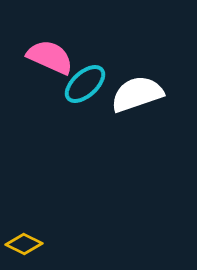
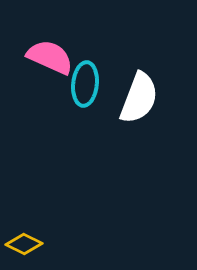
cyan ellipse: rotated 42 degrees counterclockwise
white semicircle: moved 2 px right, 4 px down; rotated 130 degrees clockwise
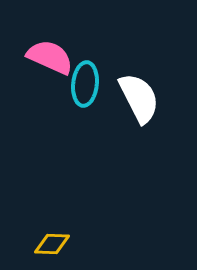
white semicircle: rotated 48 degrees counterclockwise
yellow diamond: moved 28 px right; rotated 24 degrees counterclockwise
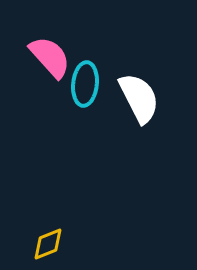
pink semicircle: rotated 24 degrees clockwise
yellow diamond: moved 4 px left; rotated 24 degrees counterclockwise
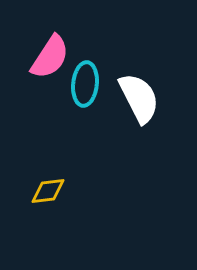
pink semicircle: rotated 75 degrees clockwise
yellow diamond: moved 53 px up; rotated 15 degrees clockwise
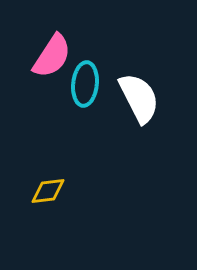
pink semicircle: moved 2 px right, 1 px up
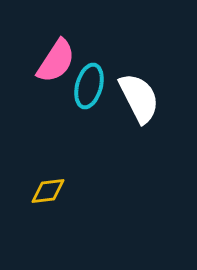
pink semicircle: moved 4 px right, 5 px down
cyan ellipse: moved 4 px right, 2 px down; rotated 9 degrees clockwise
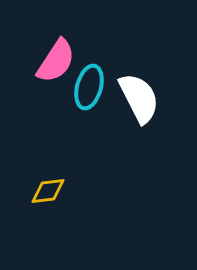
cyan ellipse: moved 1 px down
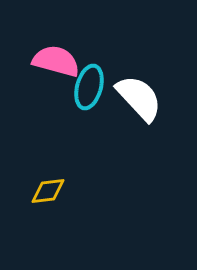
pink semicircle: rotated 108 degrees counterclockwise
white semicircle: rotated 16 degrees counterclockwise
